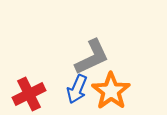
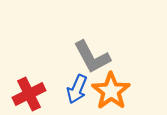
gray L-shape: rotated 87 degrees clockwise
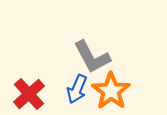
red cross: rotated 16 degrees counterclockwise
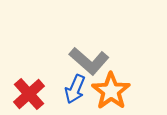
gray L-shape: moved 3 px left, 4 px down; rotated 21 degrees counterclockwise
blue arrow: moved 2 px left
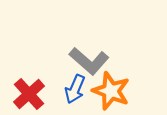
orange star: rotated 15 degrees counterclockwise
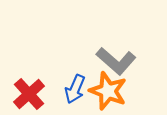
gray L-shape: moved 27 px right
orange star: moved 3 px left
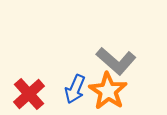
orange star: rotated 12 degrees clockwise
